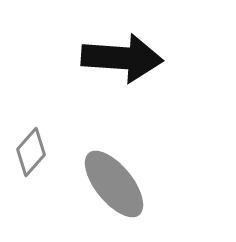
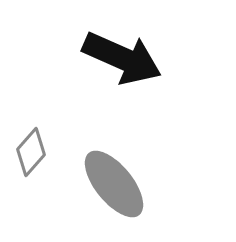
black arrow: rotated 20 degrees clockwise
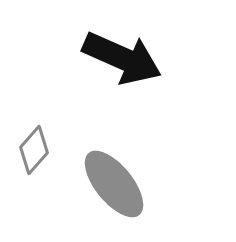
gray diamond: moved 3 px right, 2 px up
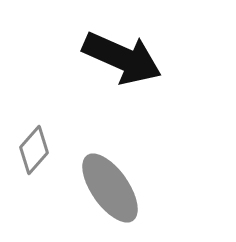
gray ellipse: moved 4 px left, 4 px down; rotated 4 degrees clockwise
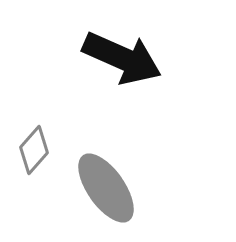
gray ellipse: moved 4 px left
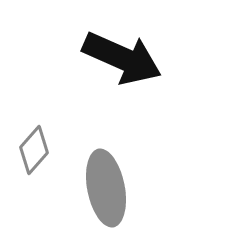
gray ellipse: rotated 24 degrees clockwise
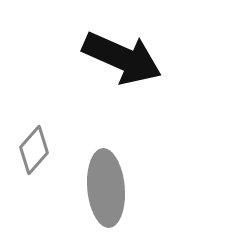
gray ellipse: rotated 6 degrees clockwise
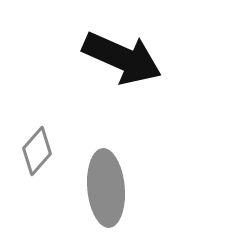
gray diamond: moved 3 px right, 1 px down
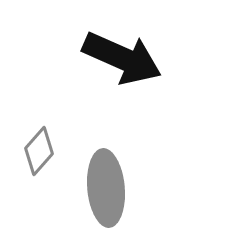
gray diamond: moved 2 px right
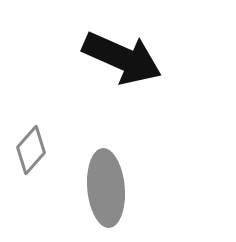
gray diamond: moved 8 px left, 1 px up
